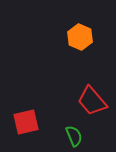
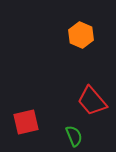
orange hexagon: moved 1 px right, 2 px up
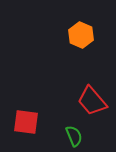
red square: rotated 20 degrees clockwise
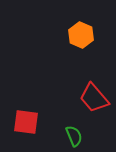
red trapezoid: moved 2 px right, 3 px up
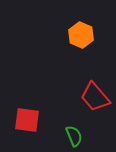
red trapezoid: moved 1 px right, 1 px up
red square: moved 1 px right, 2 px up
